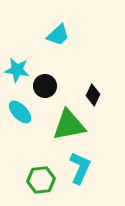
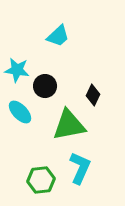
cyan trapezoid: moved 1 px down
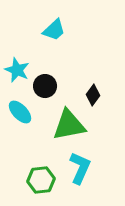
cyan trapezoid: moved 4 px left, 6 px up
cyan star: rotated 15 degrees clockwise
black diamond: rotated 10 degrees clockwise
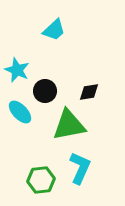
black circle: moved 5 px down
black diamond: moved 4 px left, 3 px up; rotated 45 degrees clockwise
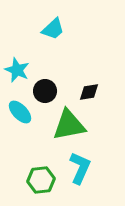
cyan trapezoid: moved 1 px left, 1 px up
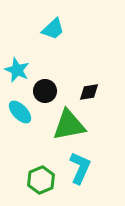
green hexagon: rotated 16 degrees counterclockwise
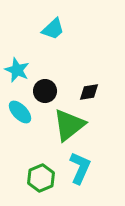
green triangle: rotated 27 degrees counterclockwise
green hexagon: moved 2 px up
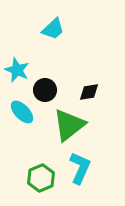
black circle: moved 1 px up
cyan ellipse: moved 2 px right
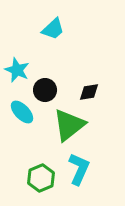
cyan L-shape: moved 1 px left, 1 px down
